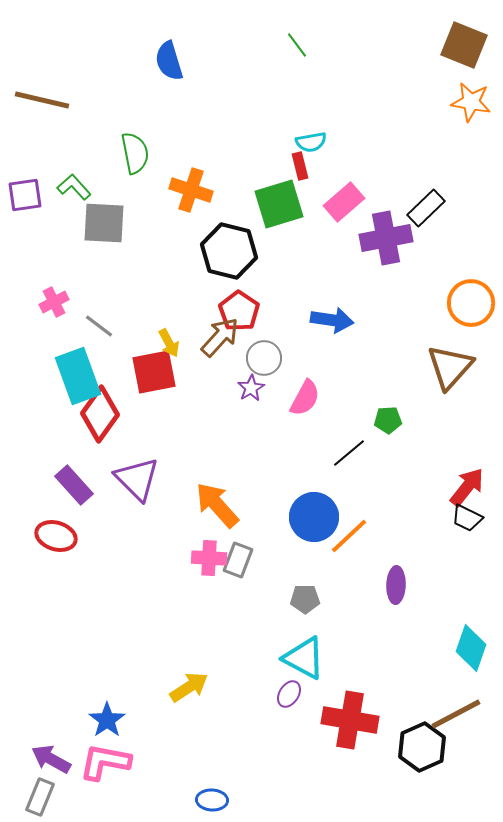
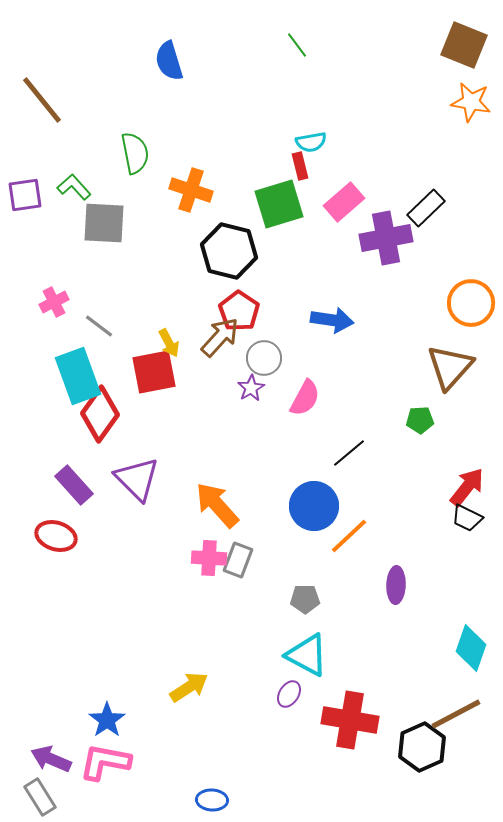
brown line at (42, 100): rotated 38 degrees clockwise
green pentagon at (388, 420): moved 32 px right
blue circle at (314, 517): moved 11 px up
cyan triangle at (304, 658): moved 3 px right, 3 px up
purple arrow at (51, 759): rotated 6 degrees counterclockwise
gray rectangle at (40, 797): rotated 54 degrees counterclockwise
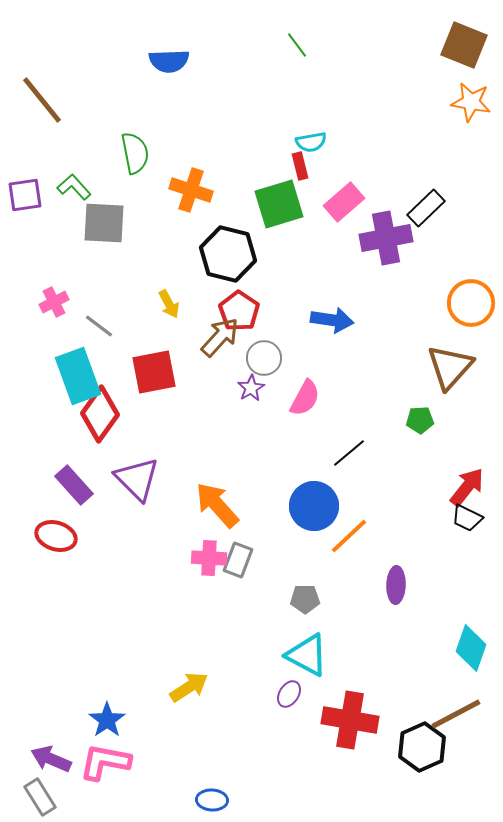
blue semicircle at (169, 61): rotated 75 degrees counterclockwise
black hexagon at (229, 251): moved 1 px left, 3 px down
yellow arrow at (169, 343): moved 39 px up
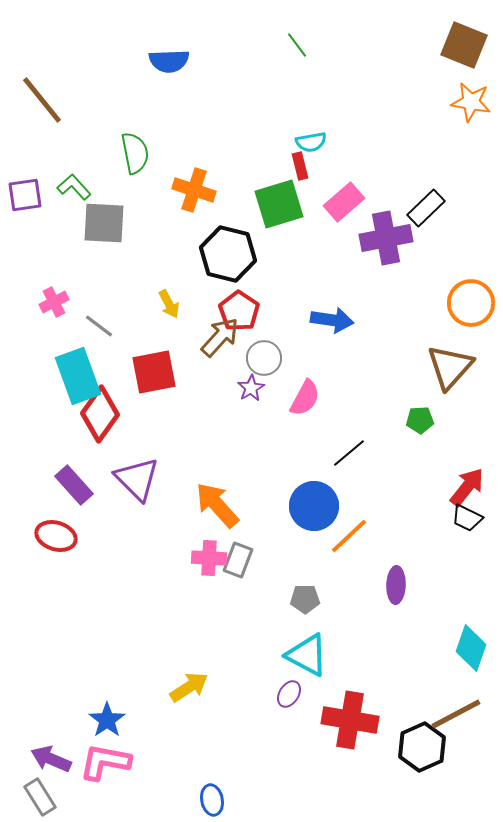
orange cross at (191, 190): moved 3 px right
blue ellipse at (212, 800): rotated 76 degrees clockwise
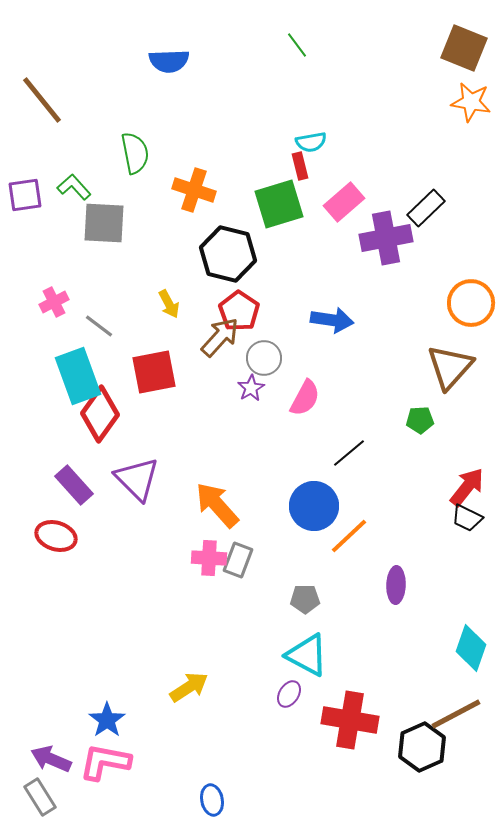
brown square at (464, 45): moved 3 px down
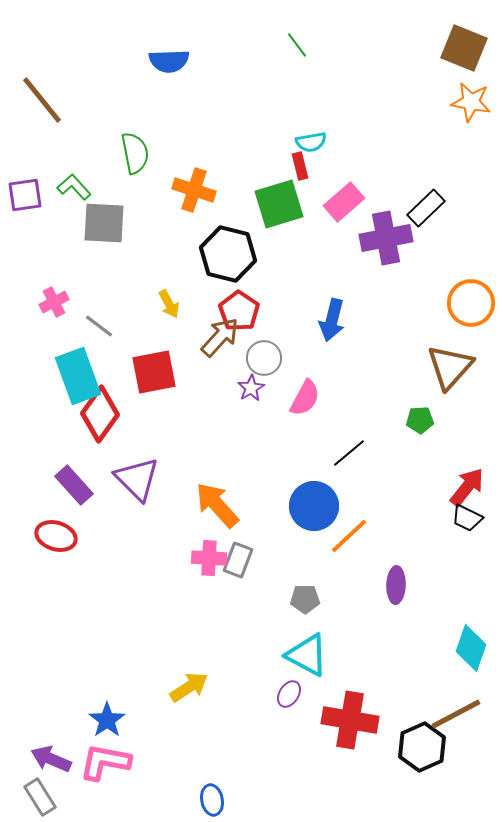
blue arrow at (332, 320): rotated 96 degrees clockwise
